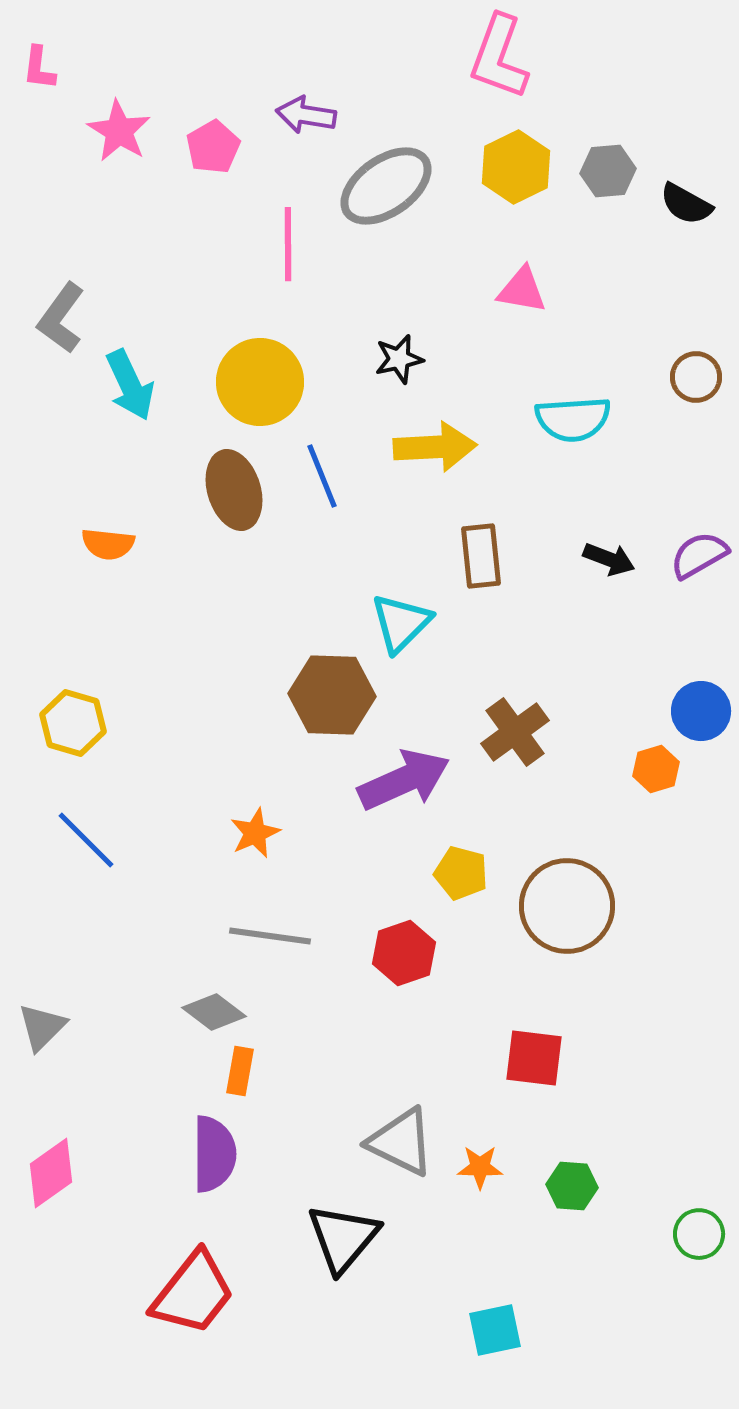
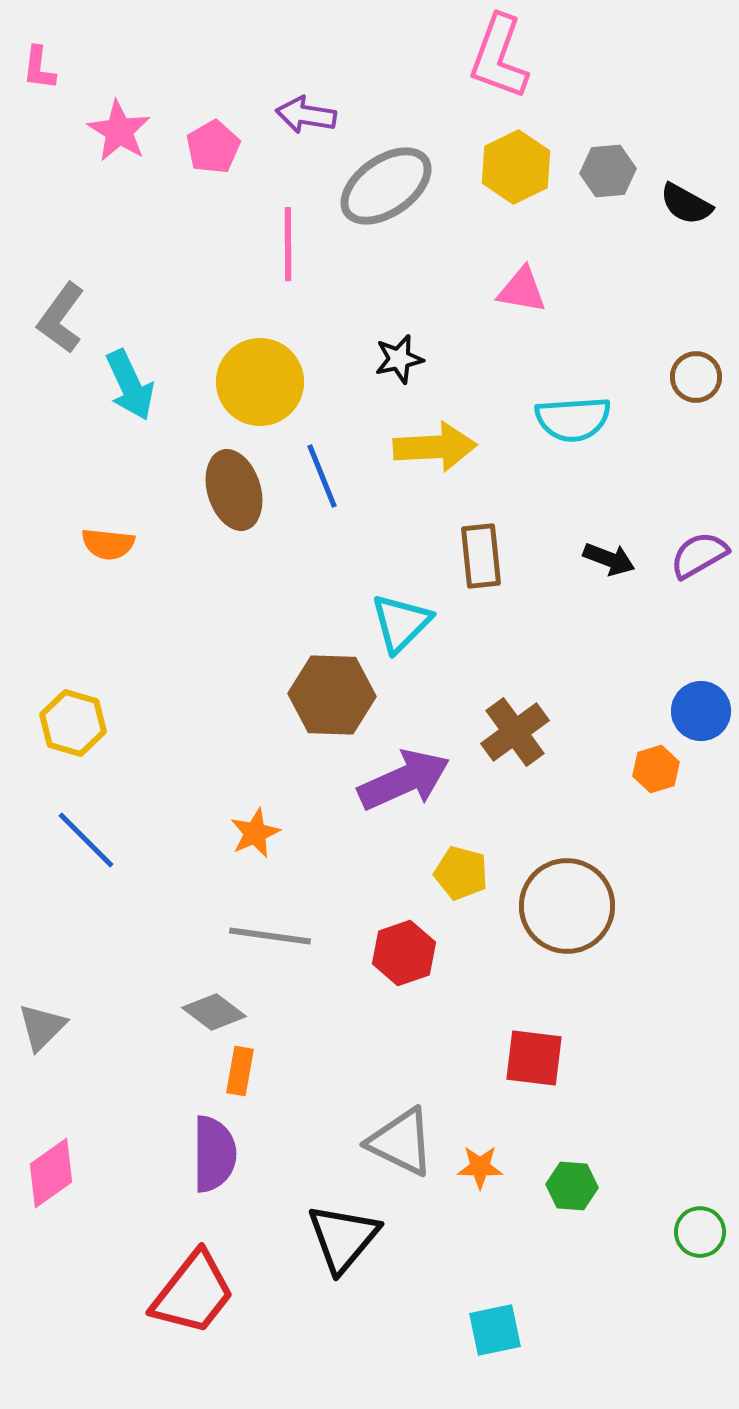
green circle at (699, 1234): moved 1 px right, 2 px up
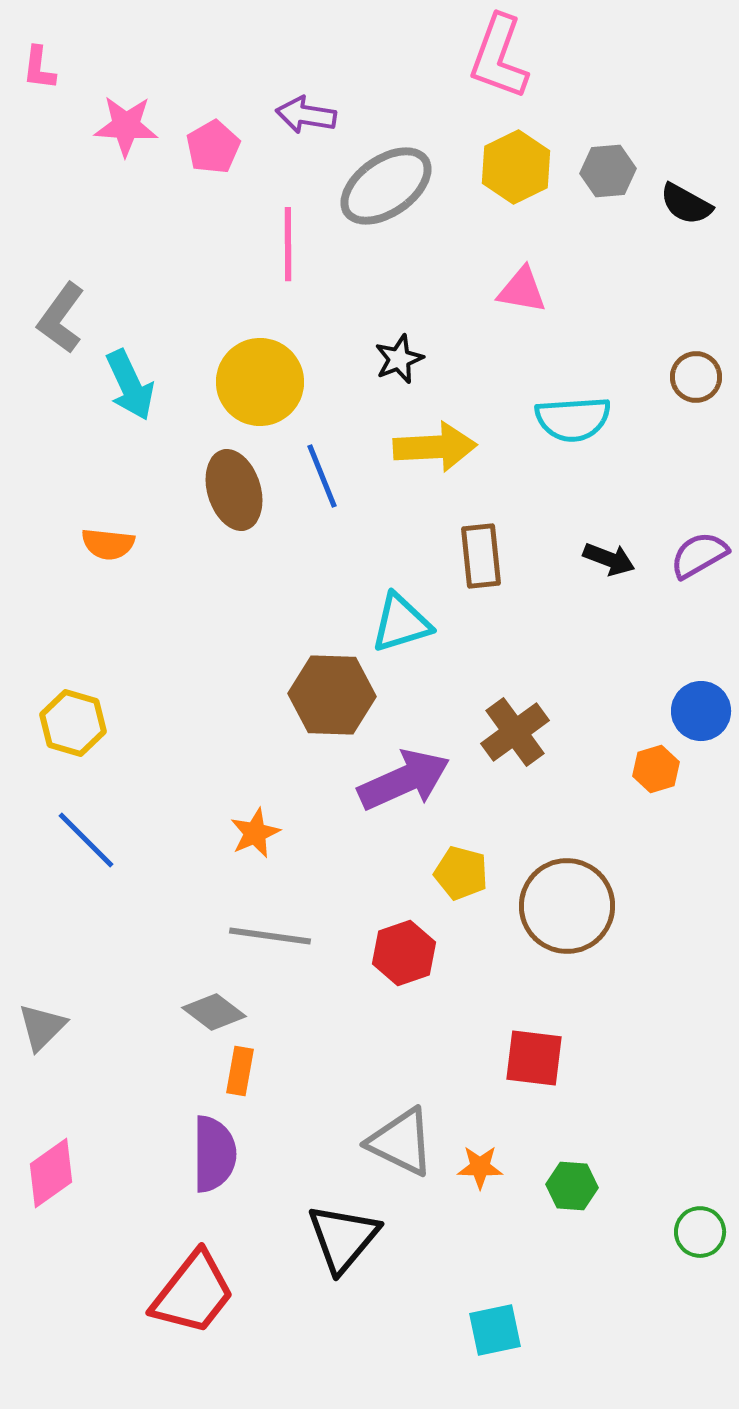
pink star at (119, 131): moved 7 px right, 5 px up; rotated 28 degrees counterclockwise
black star at (399, 359): rotated 9 degrees counterclockwise
cyan triangle at (401, 623): rotated 28 degrees clockwise
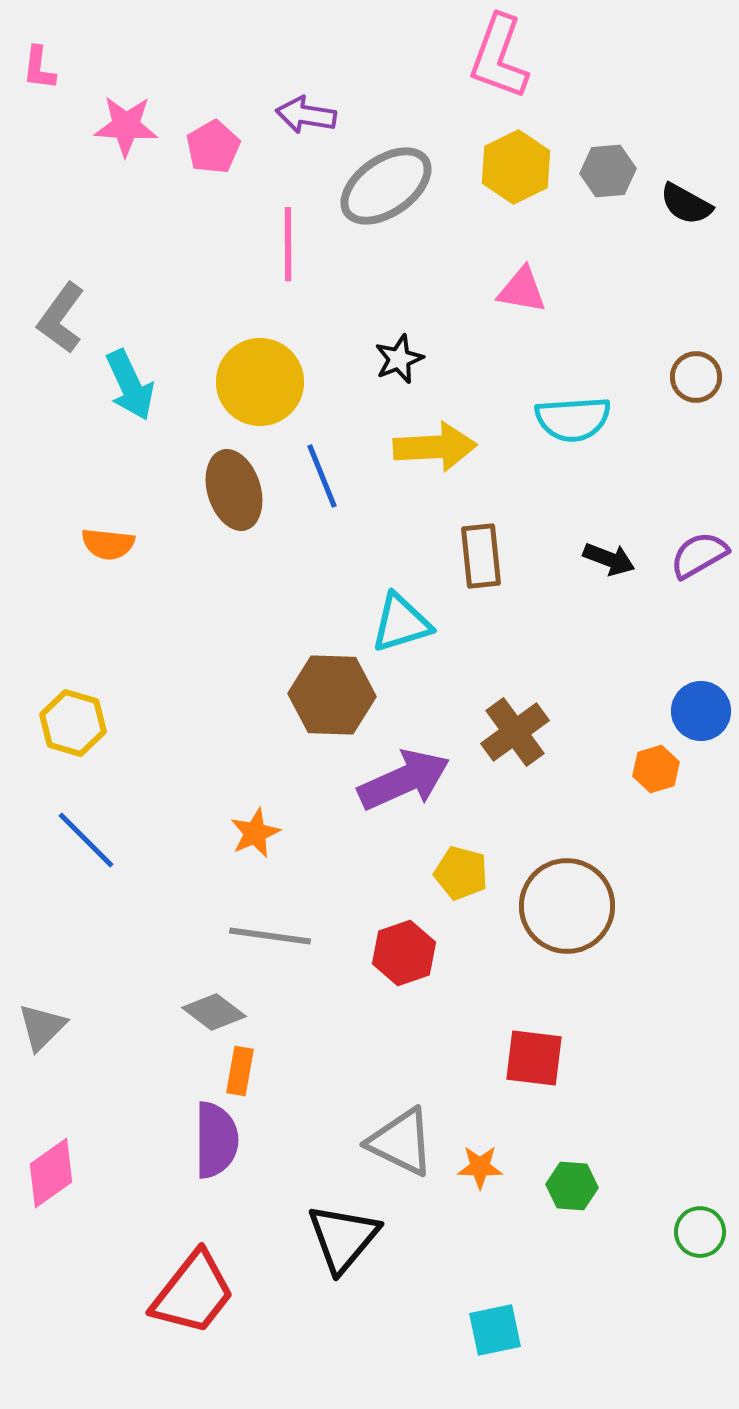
purple semicircle at (214, 1154): moved 2 px right, 14 px up
